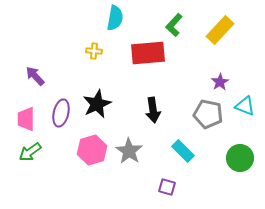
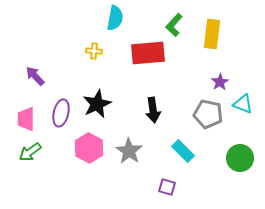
yellow rectangle: moved 8 px left, 4 px down; rotated 36 degrees counterclockwise
cyan triangle: moved 2 px left, 2 px up
pink hexagon: moved 3 px left, 2 px up; rotated 16 degrees counterclockwise
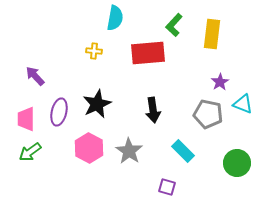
purple ellipse: moved 2 px left, 1 px up
green circle: moved 3 px left, 5 px down
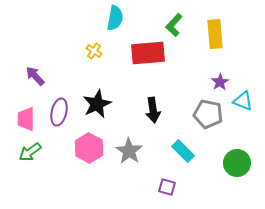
yellow rectangle: moved 3 px right; rotated 12 degrees counterclockwise
yellow cross: rotated 28 degrees clockwise
cyan triangle: moved 3 px up
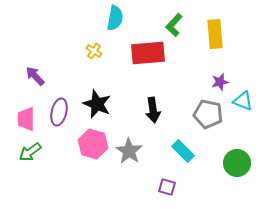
purple star: rotated 18 degrees clockwise
black star: rotated 24 degrees counterclockwise
pink hexagon: moved 4 px right, 4 px up; rotated 12 degrees counterclockwise
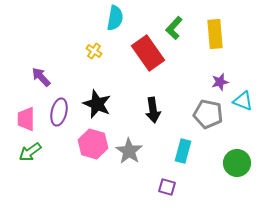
green L-shape: moved 3 px down
red rectangle: rotated 60 degrees clockwise
purple arrow: moved 6 px right, 1 px down
cyan rectangle: rotated 60 degrees clockwise
